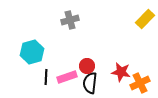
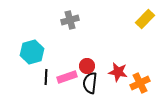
red star: moved 3 px left
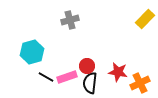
black line: rotated 63 degrees counterclockwise
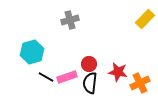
red circle: moved 2 px right, 2 px up
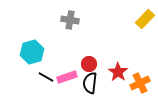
gray cross: rotated 24 degrees clockwise
red star: rotated 24 degrees clockwise
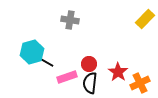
black line: moved 15 px up
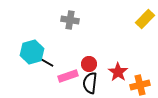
pink rectangle: moved 1 px right, 1 px up
orange cross: moved 2 px down; rotated 12 degrees clockwise
